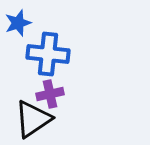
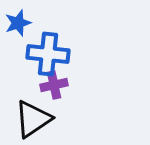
purple cross: moved 4 px right, 9 px up
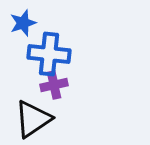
blue star: moved 5 px right
blue cross: moved 1 px right
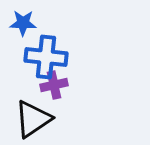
blue star: rotated 20 degrees clockwise
blue cross: moved 3 px left, 3 px down
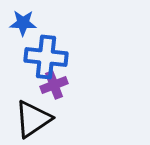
purple cross: rotated 8 degrees counterclockwise
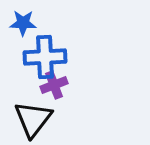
blue cross: moved 1 px left; rotated 9 degrees counterclockwise
black triangle: rotated 18 degrees counterclockwise
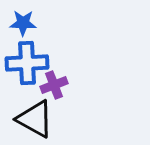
blue cross: moved 18 px left, 6 px down
black triangle: moved 2 px right; rotated 39 degrees counterclockwise
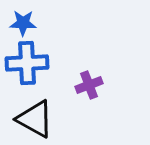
purple cross: moved 35 px right
